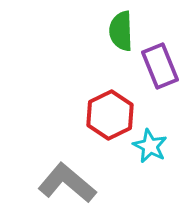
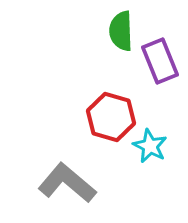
purple rectangle: moved 5 px up
red hexagon: moved 1 px right, 2 px down; rotated 18 degrees counterclockwise
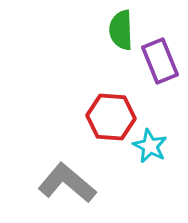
green semicircle: moved 1 px up
red hexagon: rotated 12 degrees counterclockwise
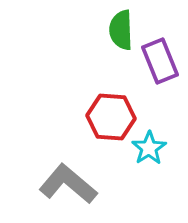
cyan star: moved 1 px left, 2 px down; rotated 12 degrees clockwise
gray L-shape: moved 1 px right, 1 px down
